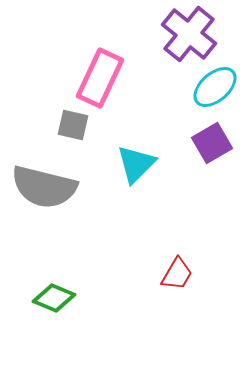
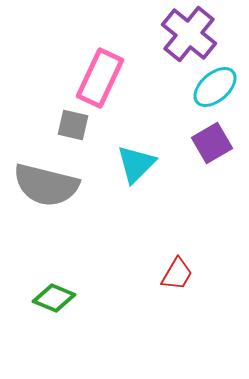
gray semicircle: moved 2 px right, 2 px up
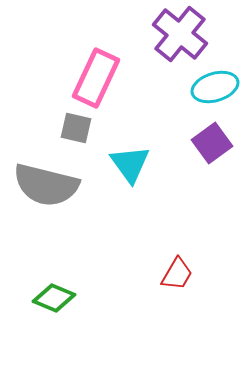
purple cross: moved 9 px left
pink rectangle: moved 4 px left
cyan ellipse: rotated 24 degrees clockwise
gray square: moved 3 px right, 3 px down
purple square: rotated 6 degrees counterclockwise
cyan triangle: moved 6 px left; rotated 21 degrees counterclockwise
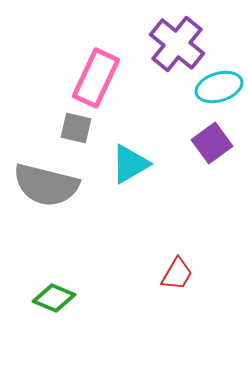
purple cross: moved 3 px left, 10 px down
cyan ellipse: moved 4 px right
cyan triangle: rotated 36 degrees clockwise
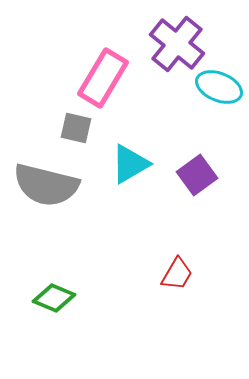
pink rectangle: moved 7 px right; rotated 6 degrees clockwise
cyan ellipse: rotated 39 degrees clockwise
purple square: moved 15 px left, 32 px down
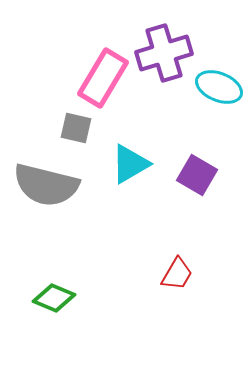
purple cross: moved 13 px left, 9 px down; rotated 34 degrees clockwise
purple square: rotated 24 degrees counterclockwise
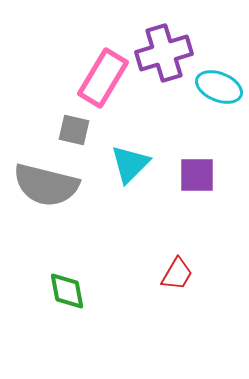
gray square: moved 2 px left, 2 px down
cyan triangle: rotated 15 degrees counterclockwise
purple square: rotated 30 degrees counterclockwise
green diamond: moved 13 px right, 7 px up; rotated 57 degrees clockwise
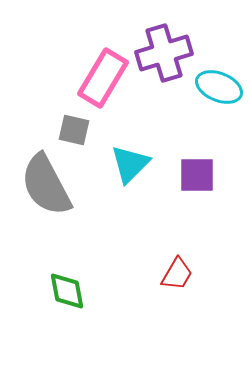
gray semicircle: rotated 48 degrees clockwise
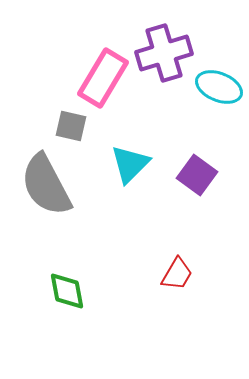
gray square: moved 3 px left, 4 px up
purple square: rotated 36 degrees clockwise
